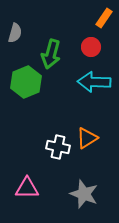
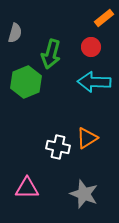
orange rectangle: rotated 18 degrees clockwise
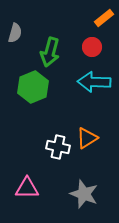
red circle: moved 1 px right
green arrow: moved 1 px left, 2 px up
green hexagon: moved 7 px right, 5 px down
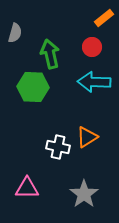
green arrow: moved 2 px down; rotated 152 degrees clockwise
green hexagon: rotated 24 degrees clockwise
orange triangle: moved 1 px up
gray star: rotated 16 degrees clockwise
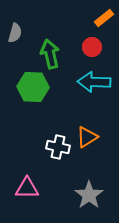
gray star: moved 5 px right, 1 px down
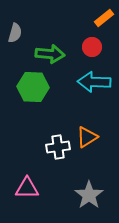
green arrow: rotated 108 degrees clockwise
white cross: rotated 20 degrees counterclockwise
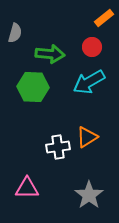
cyan arrow: moved 5 px left; rotated 32 degrees counterclockwise
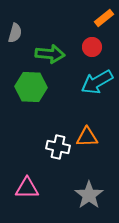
cyan arrow: moved 8 px right
green hexagon: moved 2 px left
orange triangle: rotated 30 degrees clockwise
white cross: rotated 20 degrees clockwise
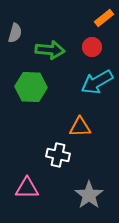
green arrow: moved 4 px up
orange triangle: moved 7 px left, 10 px up
white cross: moved 8 px down
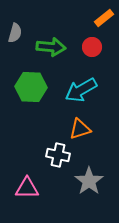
green arrow: moved 1 px right, 3 px up
cyan arrow: moved 16 px left, 8 px down
orange triangle: moved 2 px down; rotated 15 degrees counterclockwise
gray star: moved 14 px up
